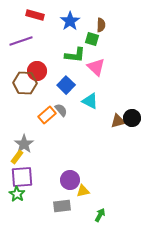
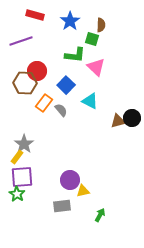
orange rectangle: moved 3 px left, 12 px up; rotated 12 degrees counterclockwise
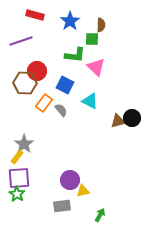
green square: rotated 16 degrees counterclockwise
blue square: moved 1 px left; rotated 18 degrees counterclockwise
purple square: moved 3 px left, 1 px down
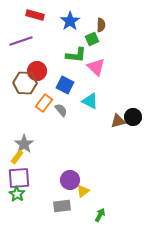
green square: rotated 24 degrees counterclockwise
green L-shape: moved 1 px right
black circle: moved 1 px right, 1 px up
yellow triangle: rotated 24 degrees counterclockwise
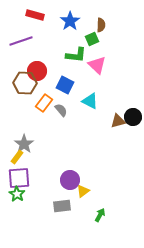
pink triangle: moved 1 px right, 2 px up
